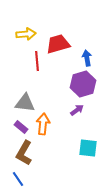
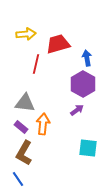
red line: moved 1 px left, 3 px down; rotated 18 degrees clockwise
purple hexagon: rotated 15 degrees counterclockwise
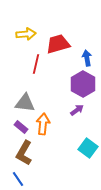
cyan square: rotated 30 degrees clockwise
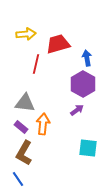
cyan square: rotated 30 degrees counterclockwise
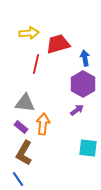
yellow arrow: moved 3 px right, 1 px up
blue arrow: moved 2 px left
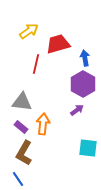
yellow arrow: moved 2 px up; rotated 30 degrees counterclockwise
gray triangle: moved 3 px left, 1 px up
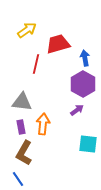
yellow arrow: moved 2 px left, 1 px up
purple rectangle: rotated 40 degrees clockwise
cyan square: moved 4 px up
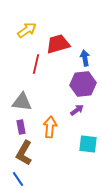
purple hexagon: rotated 25 degrees clockwise
orange arrow: moved 7 px right, 3 px down
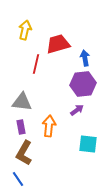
yellow arrow: moved 2 px left; rotated 42 degrees counterclockwise
orange arrow: moved 1 px left, 1 px up
